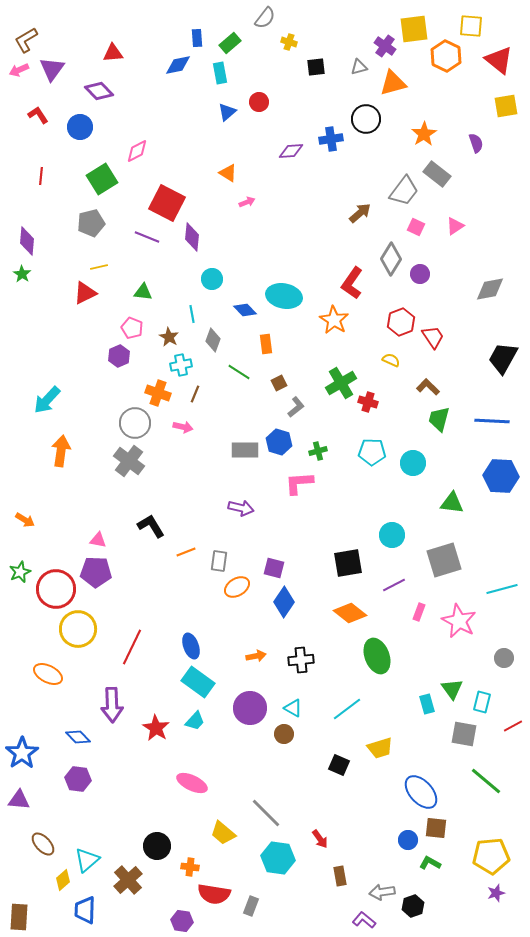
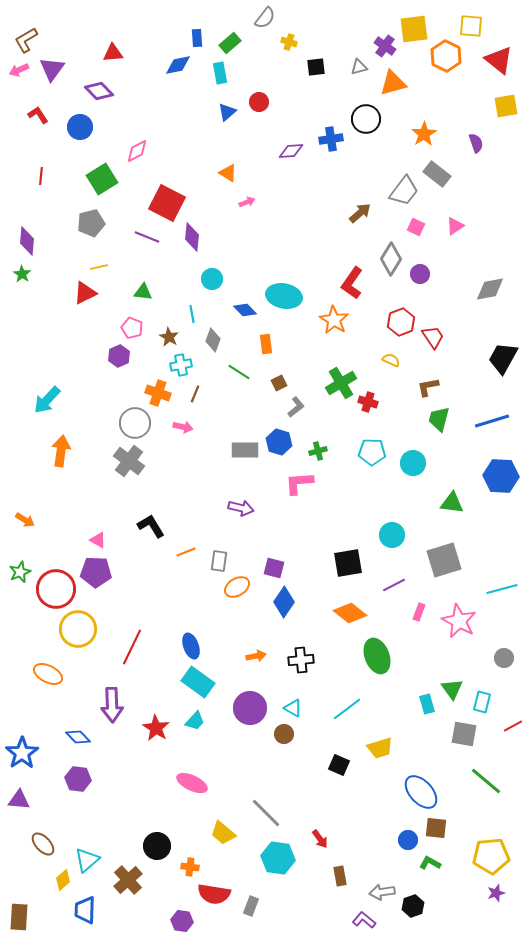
brown L-shape at (428, 387): rotated 55 degrees counterclockwise
blue line at (492, 421): rotated 20 degrees counterclockwise
pink triangle at (98, 540): rotated 18 degrees clockwise
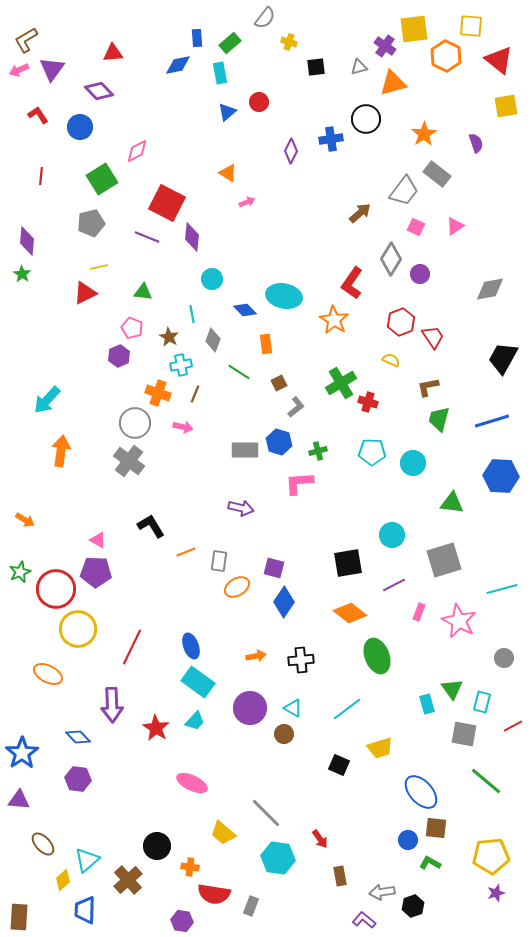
purple diamond at (291, 151): rotated 60 degrees counterclockwise
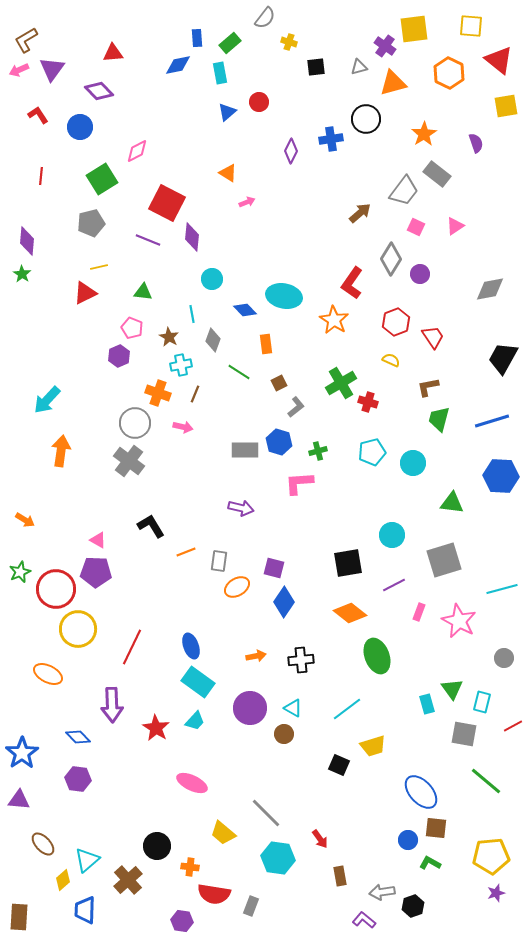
orange hexagon at (446, 56): moved 3 px right, 17 px down
purple line at (147, 237): moved 1 px right, 3 px down
red hexagon at (401, 322): moved 5 px left
cyan pentagon at (372, 452): rotated 16 degrees counterclockwise
yellow trapezoid at (380, 748): moved 7 px left, 2 px up
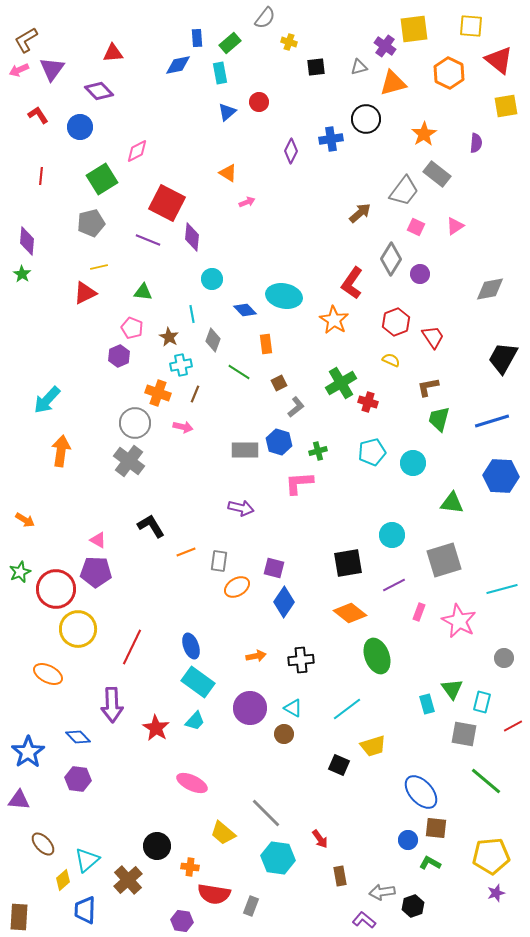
purple semicircle at (476, 143): rotated 24 degrees clockwise
blue star at (22, 753): moved 6 px right, 1 px up
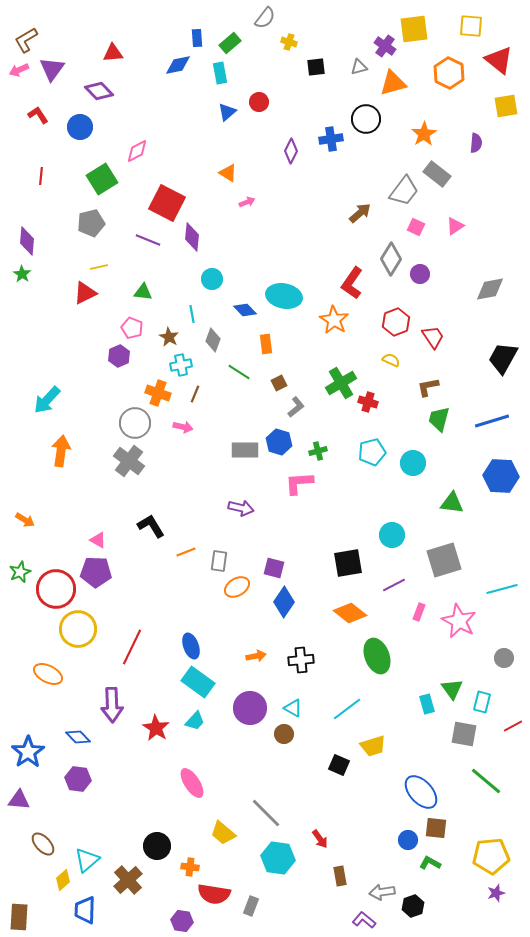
pink ellipse at (192, 783): rotated 32 degrees clockwise
